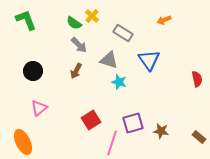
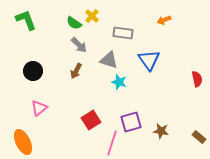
gray rectangle: rotated 24 degrees counterclockwise
purple square: moved 2 px left, 1 px up
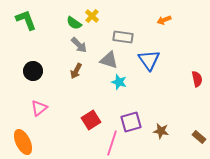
gray rectangle: moved 4 px down
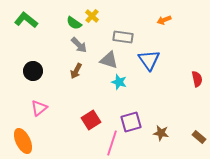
green L-shape: rotated 30 degrees counterclockwise
brown star: moved 2 px down
orange ellipse: moved 1 px up
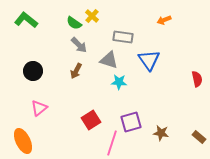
cyan star: rotated 14 degrees counterclockwise
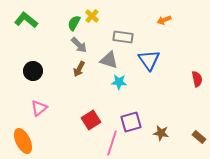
green semicircle: rotated 84 degrees clockwise
brown arrow: moved 3 px right, 2 px up
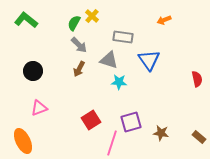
pink triangle: rotated 18 degrees clockwise
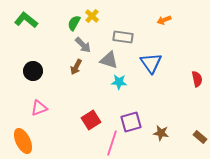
gray arrow: moved 4 px right
blue triangle: moved 2 px right, 3 px down
brown arrow: moved 3 px left, 2 px up
brown rectangle: moved 1 px right
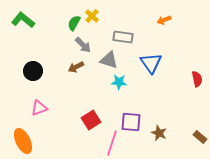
green L-shape: moved 3 px left
brown arrow: rotated 35 degrees clockwise
purple square: rotated 20 degrees clockwise
brown star: moved 2 px left; rotated 14 degrees clockwise
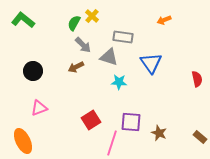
gray triangle: moved 3 px up
